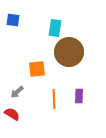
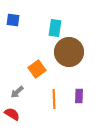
orange square: rotated 30 degrees counterclockwise
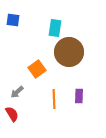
red semicircle: rotated 28 degrees clockwise
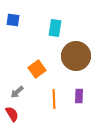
brown circle: moved 7 px right, 4 px down
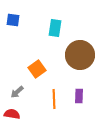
brown circle: moved 4 px right, 1 px up
red semicircle: rotated 49 degrees counterclockwise
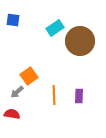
cyan rectangle: rotated 48 degrees clockwise
brown circle: moved 14 px up
orange square: moved 8 px left, 7 px down
orange line: moved 4 px up
